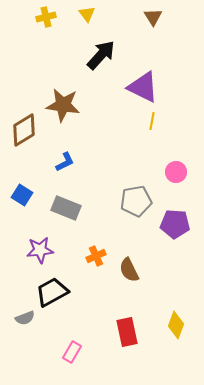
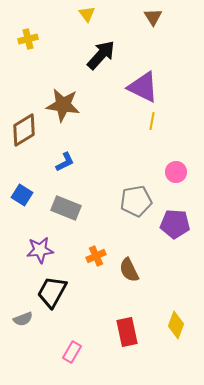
yellow cross: moved 18 px left, 22 px down
black trapezoid: rotated 32 degrees counterclockwise
gray semicircle: moved 2 px left, 1 px down
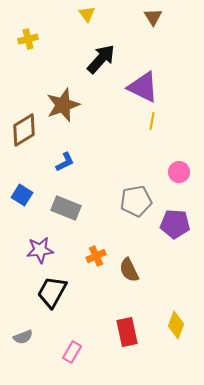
black arrow: moved 4 px down
brown star: rotated 28 degrees counterclockwise
pink circle: moved 3 px right
gray semicircle: moved 18 px down
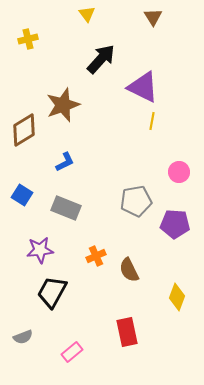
yellow diamond: moved 1 px right, 28 px up
pink rectangle: rotated 20 degrees clockwise
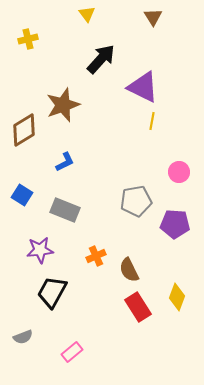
gray rectangle: moved 1 px left, 2 px down
red rectangle: moved 11 px right, 25 px up; rotated 20 degrees counterclockwise
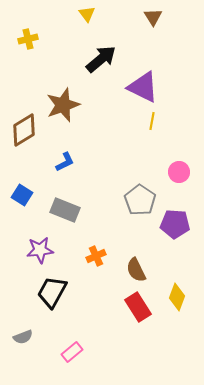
black arrow: rotated 8 degrees clockwise
gray pentagon: moved 4 px right, 1 px up; rotated 28 degrees counterclockwise
brown semicircle: moved 7 px right
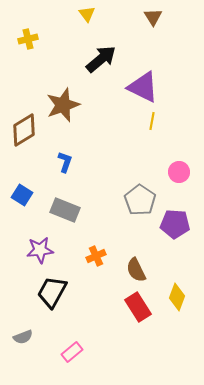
blue L-shape: rotated 45 degrees counterclockwise
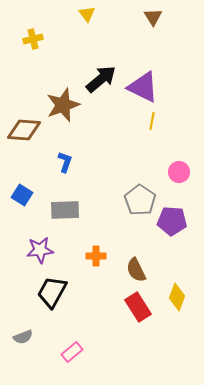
yellow cross: moved 5 px right
black arrow: moved 20 px down
brown diamond: rotated 36 degrees clockwise
gray rectangle: rotated 24 degrees counterclockwise
purple pentagon: moved 3 px left, 3 px up
orange cross: rotated 24 degrees clockwise
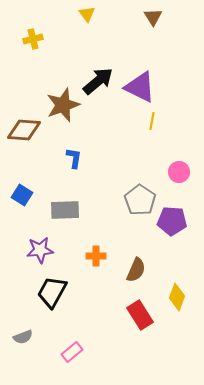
black arrow: moved 3 px left, 2 px down
purple triangle: moved 3 px left
blue L-shape: moved 9 px right, 4 px up; rotated 10 degrees counterclockwise
brown semicircle: rotated 130 degrees counterclockwise
red rectangle: moved 2 px right, 8 px down
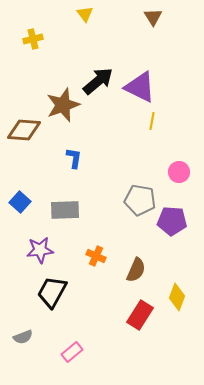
yellow triangle: moved 2 px left
blue square: moved 2 px left, 7 px down; rotated 10 degrees clockwise
gray pentagon: rotated 24 degrees counterclockwise
orange cross: rotated 24 degrees clockwise
red rectangle: rotated 64 degrees clockwise
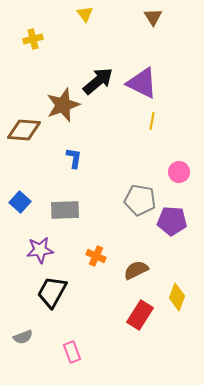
purple triangle: moved 2 px right, 4 px up
brown semicircle: rotated 140 degrees counterclockwise
pink rectangle: rotated 70 degrees counterclockwise
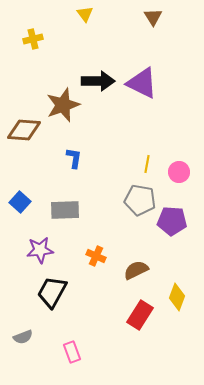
black arrow: rotated 40 degrees clockwise
yellow line: moved 5 px left, 43 px down
